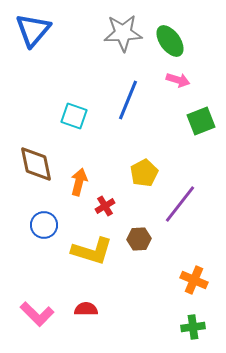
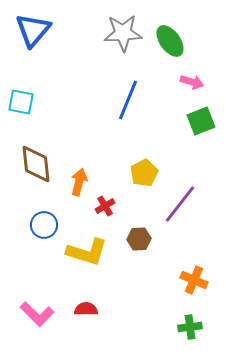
pink arrow: moved 14 px right, 2 px down
cyan square: moved 53 px left, 14 px up; rotated 8 degrees counterclockwise
brown diamond: rotated 6 degrees clockwise
yellow L-shape: moved 5 px left, 1 px down
green cross: moved 3 px left
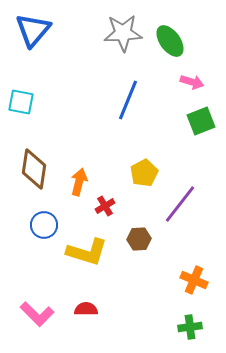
brown diamond: moved 2 px left, 5 px down; rotated 15 degrees clockwise
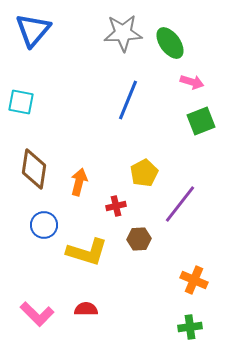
green ellipse: moved 2 px down
red cross: moved 11 px right; rotated 18 degrees clockwise
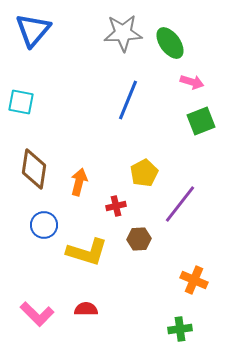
green cross: moved 10 px left, 2 px down
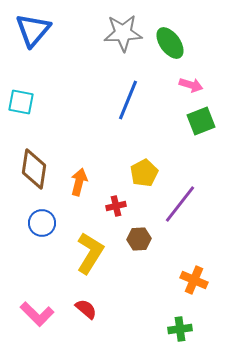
pink arrow: moved 1 px left, 3 px down
blue circle: moved 2 px left, 2 px up
yellow L-shape: moved 3 px right, 1 px down; rotated 75 degrees counterclockwise
red semicircle: rotated 40 degrees clockwise
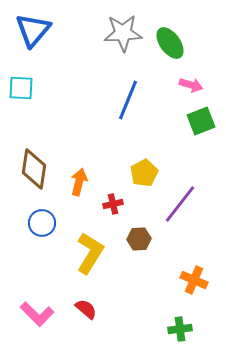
cyan square: moved 14 px up; rotated 8 degrees counterclockwise
red cross: moved 3 px left, 2 px up
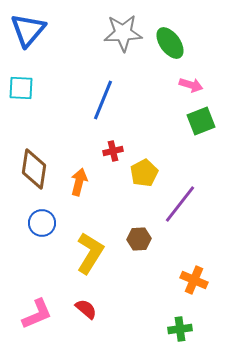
blue triangle: moved 5 px left
blue line: moved 25 px left
red cross: moved 53 px up
pink L-shape: rotated 68 degrees counterclockwise
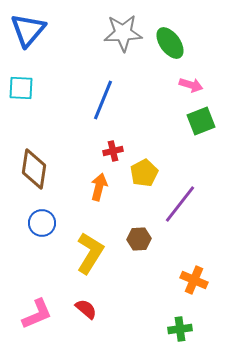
orange arrow: moved 20 px right, 5 px down
